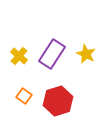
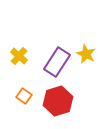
purple rectangle: moved 5 px right, 8 px down
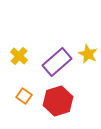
yellow star: moved 2 px right
purple rectangle: rotated 16 degrees clockwise
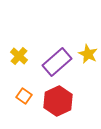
red hexagon: rotated 8 degrees counterclockwise
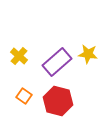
yellow star: rotated 18 degrees counterclockwise
red hexagon: rotated 20 degrees counterclockwise
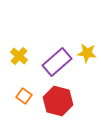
yellow star: moved 1 px left, 1 px up
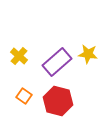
yellow star: moved 1 px right, 1 px down
